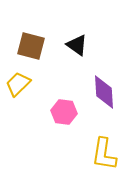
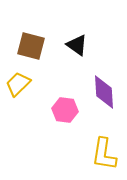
pink hexagon: moved 1 px right, 2 px up
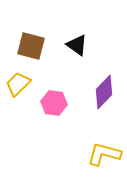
purple diamond: rotated 48 degrees clockwise
pink hexagon: moved 11 px left, 7 px up
yellow L-shape: rotated 96 degrees clockwise
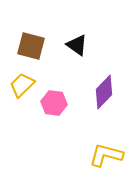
yellow trapezoid: moved 4 px right, 1 px down
yellow L-shape: moved 2 px right, 1 px down
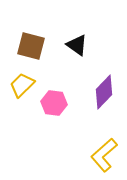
yellow L-shape: moved 2 px left; rotated 56 degrees counterclockwise
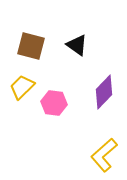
yellow trapezoid: moved 2 px down
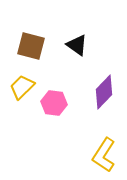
yellow L-shape: rotated 16 degrees counterclockwise
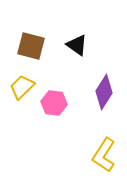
purple diamond: rotated 12 degrees counterclockwise
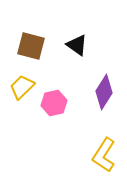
pink hexagon: rotated 20 degrees counterclockwise
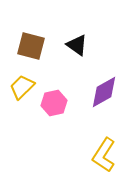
purple diamond: rotated 28 degrees clockwise
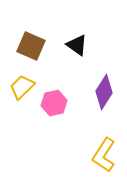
brown square: rotated 8 degrees clockwise
purple diamond: rotated 28 degrees counterclockwise
